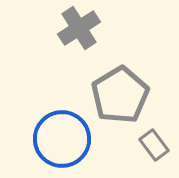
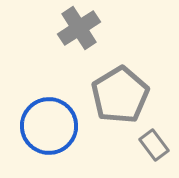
blue circle: moved 13 px left, 13 px up
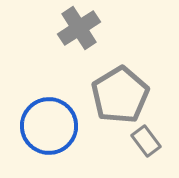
gray rectangle: moved 8 px left, 4 px up
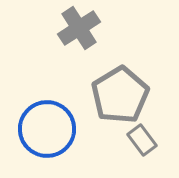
blue circle: moved 2 px left, 3 px down
gray rectangle: moved 4 px left, 1 px up
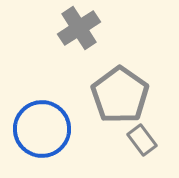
gray pentagon: rotated 6 degrees counterclockwise
blue circle: moved 5 px left
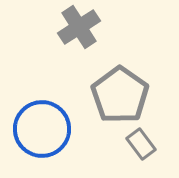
gray cross: moved 1 px up
gray rectangle: moved 1 px left, 4 px down
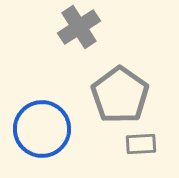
gray rectangle: rotated 56 degrees counterclockwise
